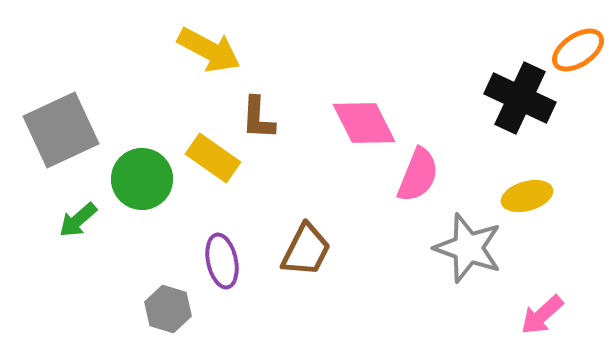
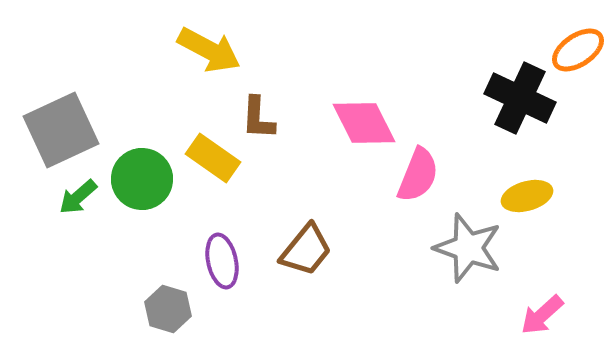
green arrow: moved 23 px up
brown trapezoid: rotated 12 degrees clockwise
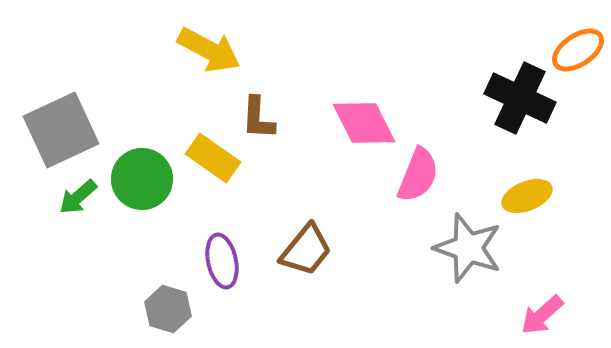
yellow ellipse: rotated 6 degrees counterclockwise
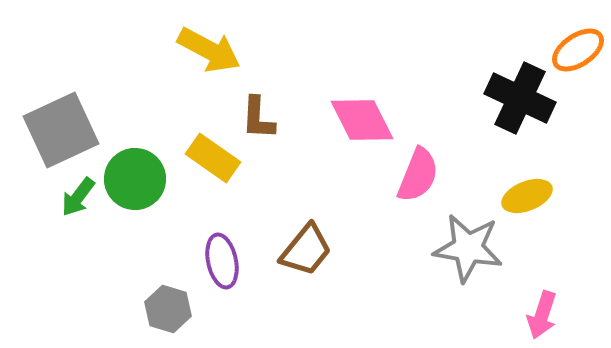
pink diamond: moved 2 px left, 3 px up
green circle: moved 7 px left
green arrow: rotated 12 degrees counterclockwise
gray star: rotated 10 degrees counterclockwise
pink arrow: rotated 30 degrees counterclockwise
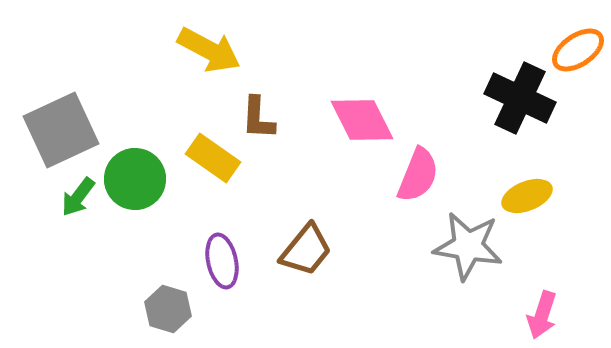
gray star: moved 2 px up
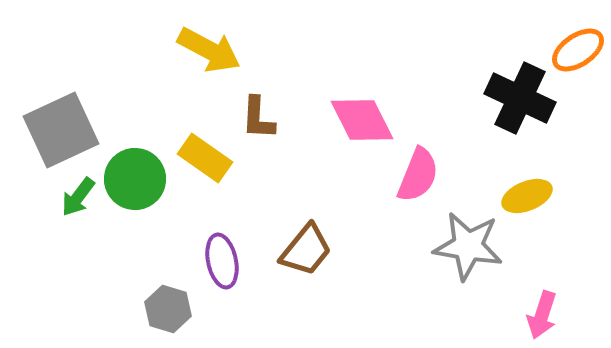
yellow rectangle: moved 8 px left
